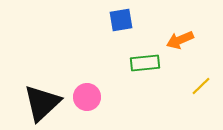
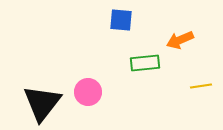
blue square: rotated 15 degrees clockwise
yellow line: rotated 35 degrees clockwise
pink circle: moved 1 px right, 5 px up
black triangle: rotated 9 degrees counterclockwise
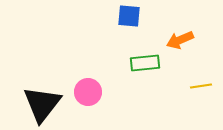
blue square: moved 8 px right, 4 px up
black triangle: moved 1 px down
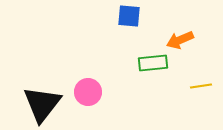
green rectangle: moved 8 px right
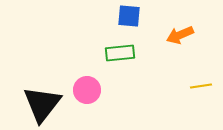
orange arrow: moved 5 px up
green rectangle: moved 33 px left, 10 px up
pink circle: moved 1 px left, 2 px up
